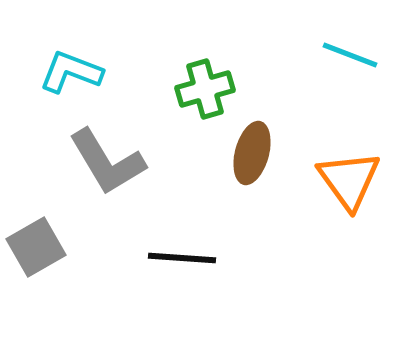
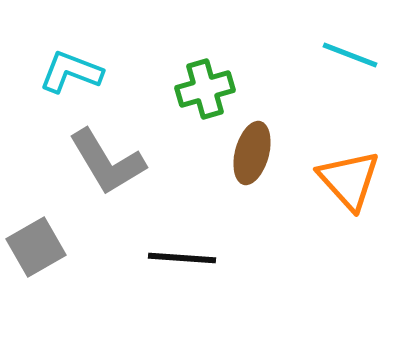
orange triangle: rotated 6 degrees counterclockwise
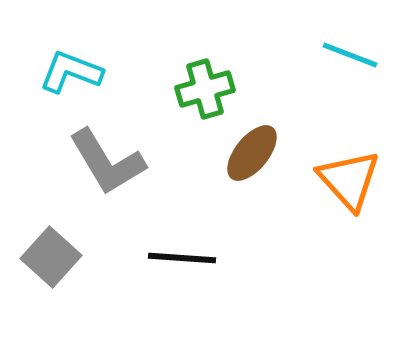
brown ellipse: rotated 24 degrees clockwise
gray square: moved 15 px right, 10 px down; rotated 18 degrees counterclockwise
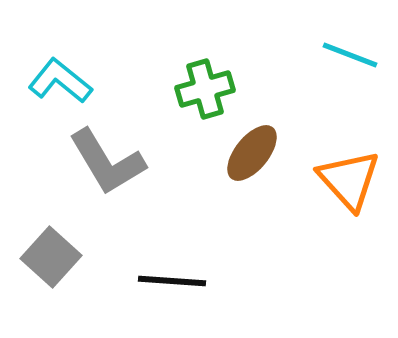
cyan L-shape: moved 11 px left, 9 px down; rotated 18 degrees clockwise
black line: moved 10 px left, 23 px down
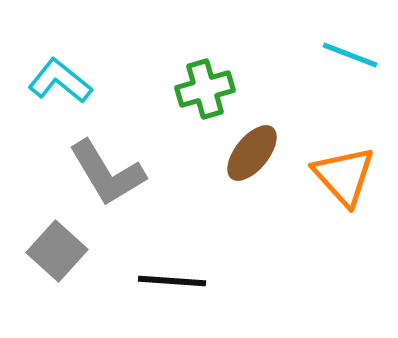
gray L-shape: moved 11 px down
orange triangle: moved 5 px left, 4 px up
gray square: moved 6 px right, 6 px up
